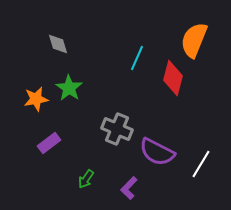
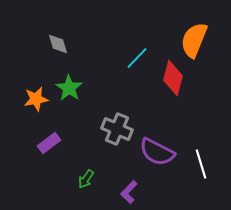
cyan line: rotated 20 degrees clockwise
white line: rotated 48 degrees counterclockwise
purple L-shape: moved 4 px down
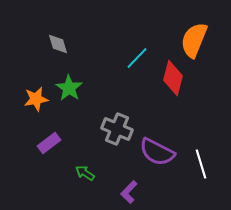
green arrow: moved 1 px left, 6 px up; rotated 90 degrees clockwise
